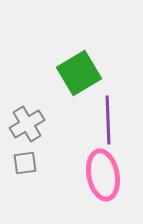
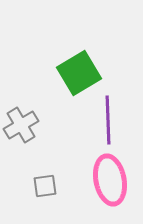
gray cross: moved 6 px left, 1 px down
gray square: moved 20 px right, 23 px down
pink ellipse: moved 7 px right, 5 px down
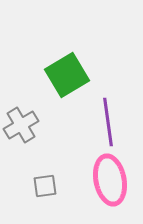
green square: moved 12 px left, 2 px down
purple line: moved 2 px down; rotated 6 degrees counterclockwise
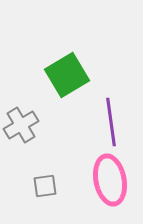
purple line: moved 3 px right
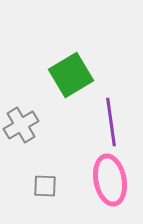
green square: moved 4 px right
gray square: rotated 10 degrees clockwise
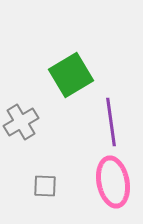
gray cross: moved 3 px up
pink ellipse: moved 3 px right, 2 px down
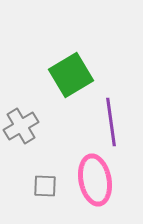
gray cross: moved 4 px down
pink ellipse: moved 18 px left, 2 px up
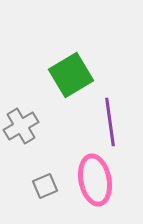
purple line: moved 1 px left
gray square: rotated 25 degrees counterclockwise
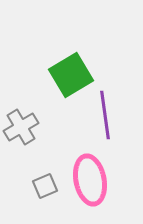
purple line: moved 5 px left, 7 px up
gray cross: moved 1 px down
pink ellipse: moved 5 px left
